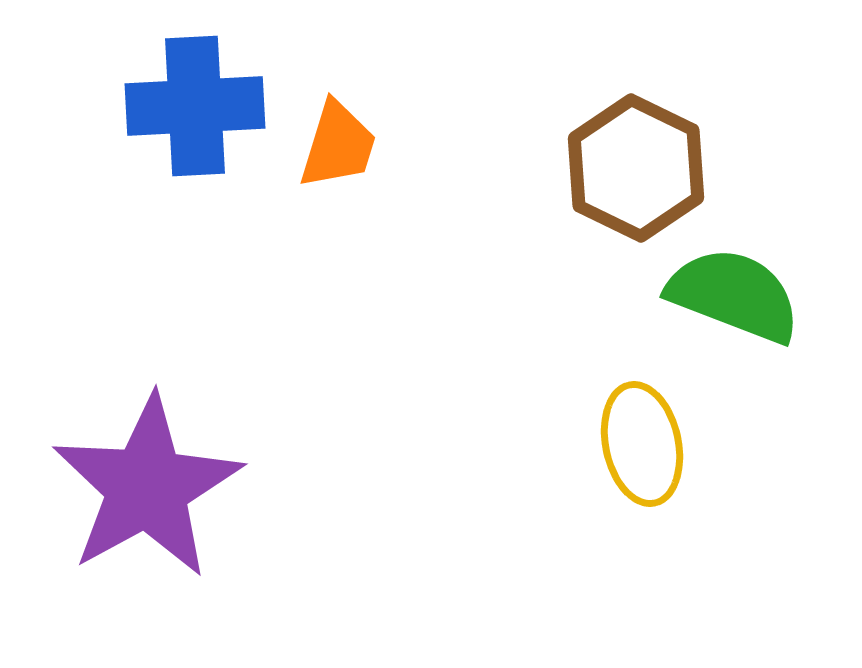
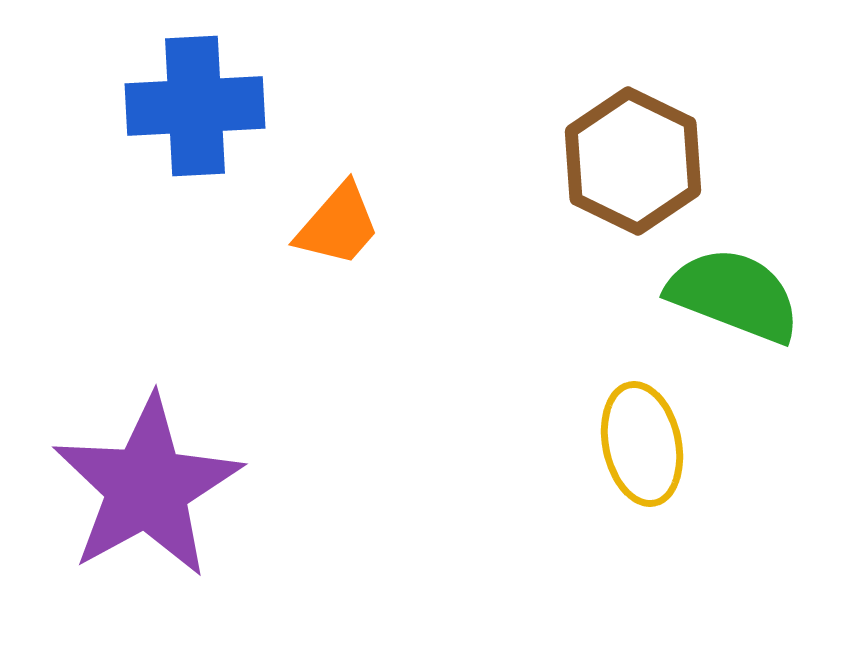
orange trapezoid: moved 80 px down; rotated 24 degrees clockwise
brown hexagon: moved 3 px left, 7 px up
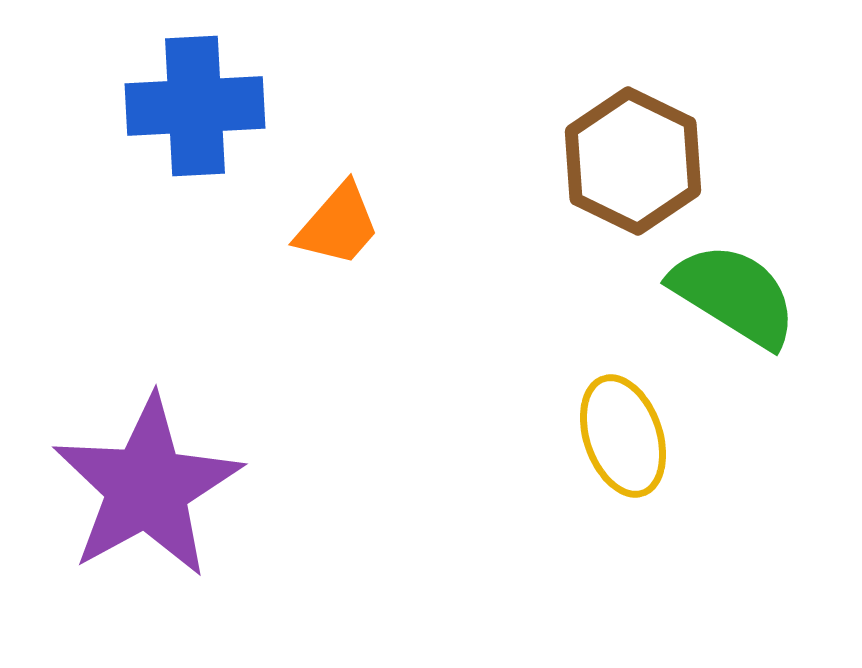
green semicircle: rotated 11 degrees clockwise
yellow ellipse: moved 19 px left, 8 px up; rotated 7 degrees counterclockwise
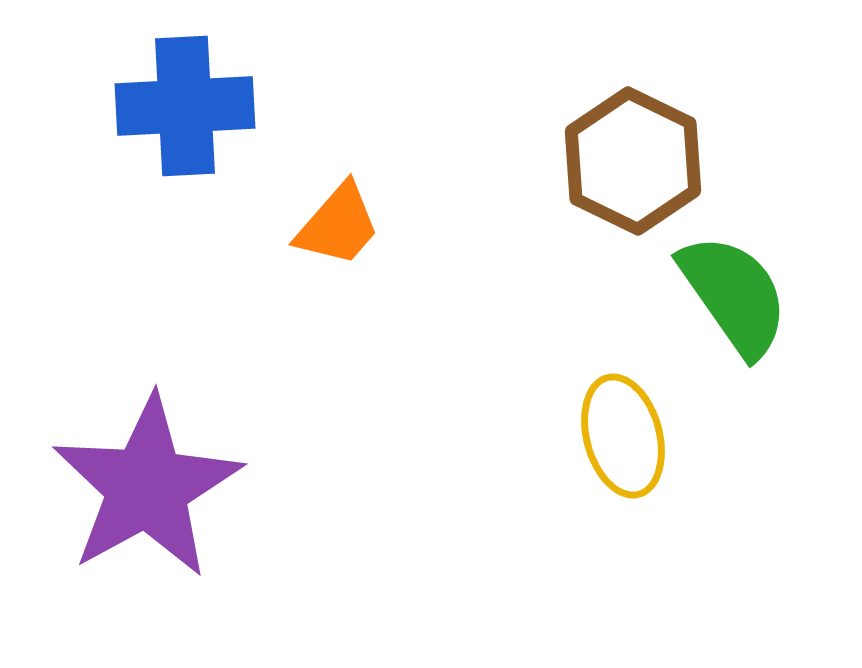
blue cross: moved 10 px left
green semicircle: rotated 23 degrees clockwise
yellow ellipse: rotated 4 degrees clockwise
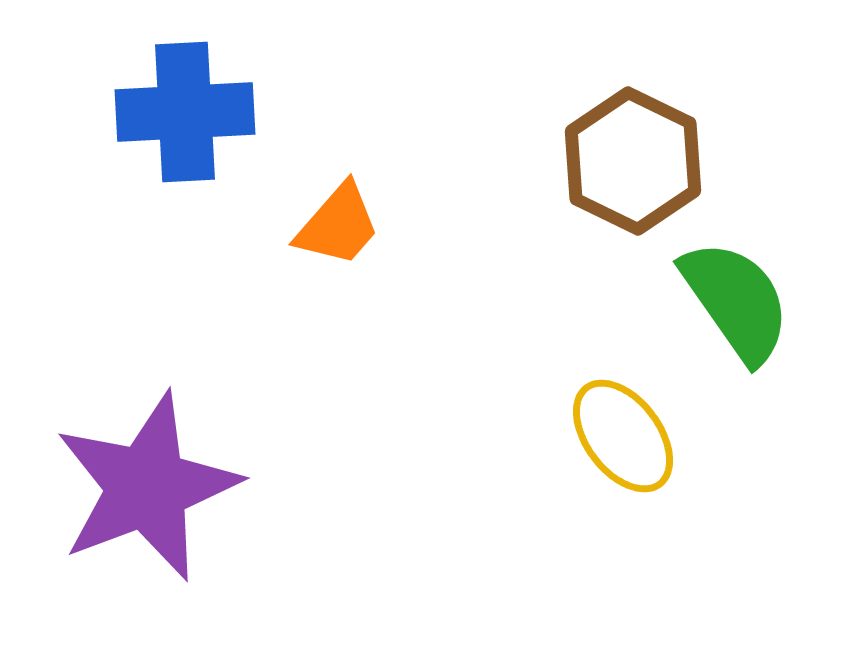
blue cross: moved 6 px down
green semicircle: moved 2 px right, 6 px down
yellow ellipse: rotated 22 degrees counterclockwise
purple star: rotated 8 degrees clockwise
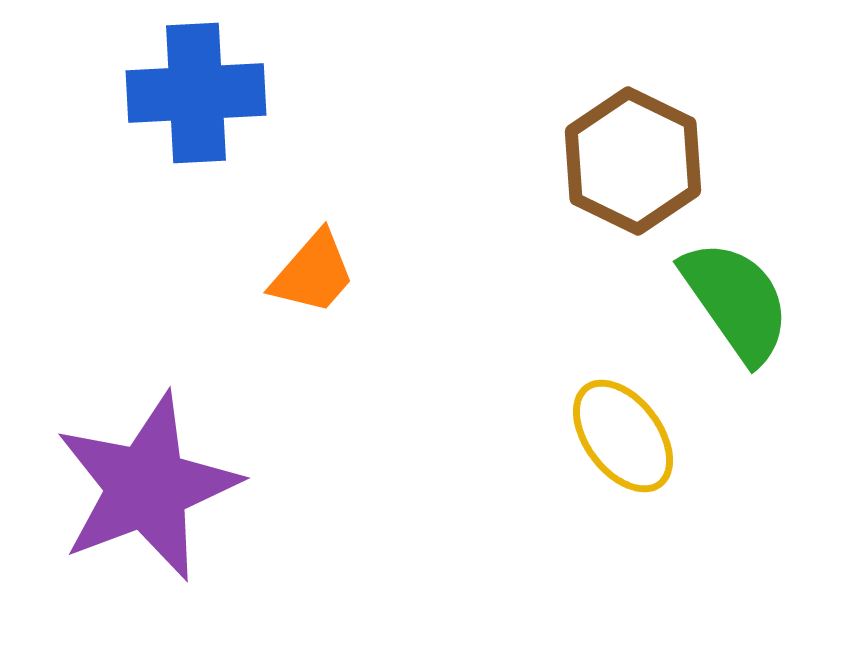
blue cross: moved 11 px right, 19 px up
orange trapezoid: moved 25 px left, 48 px down
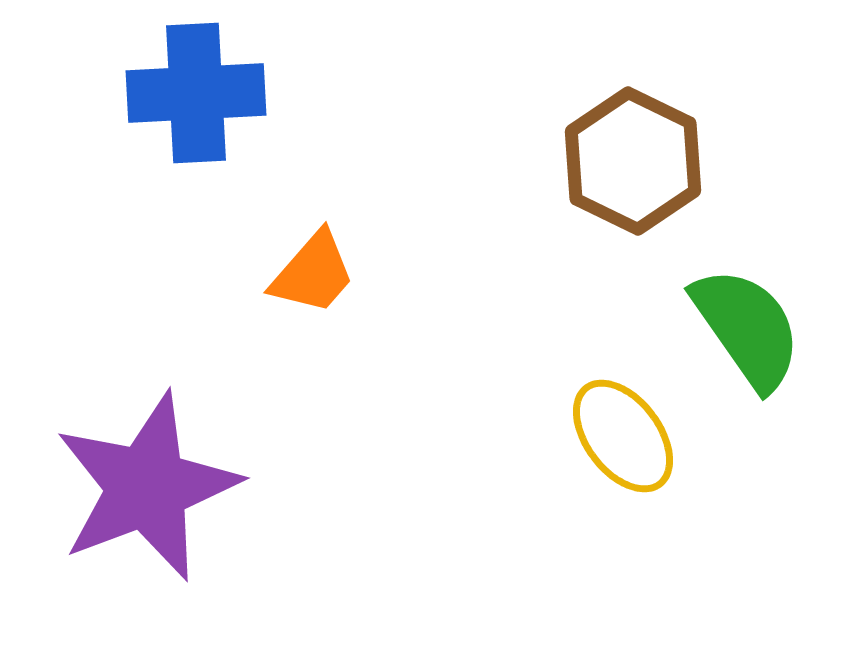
green semicircle: moved 11 px right, 27 px down
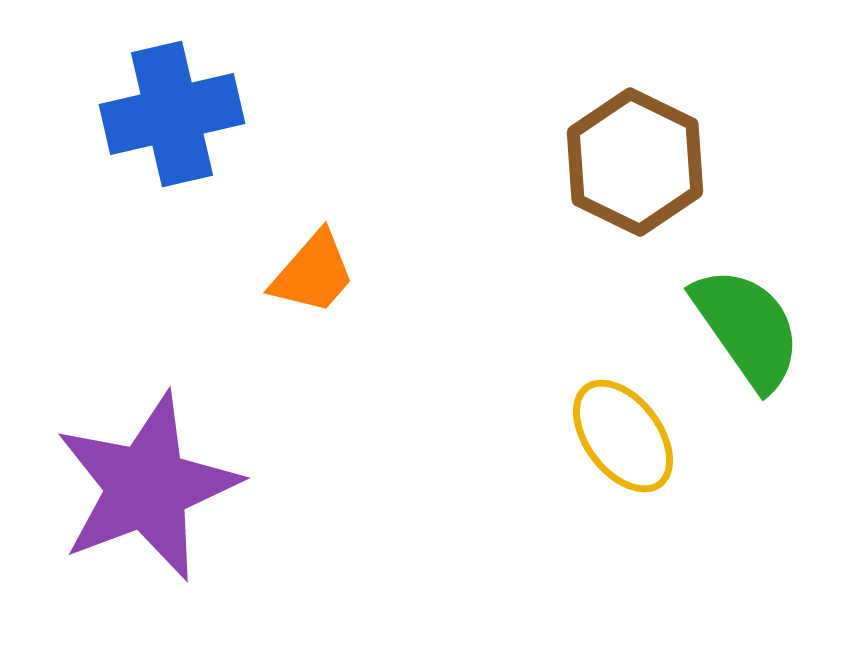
blue cross: moved 24 px left, 21 px down; rotated 10 degrees counterclockwise
brown hexagon: moved 2 px right, 1 px down
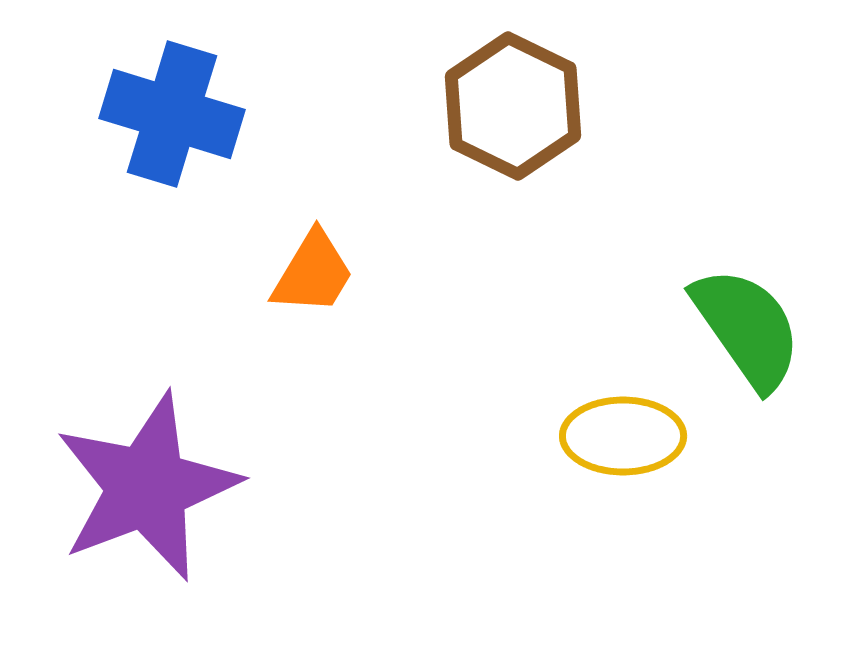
blue cross: rotated 30 degrees clockwise
brown hexagon: moved 122 px left, 56 px up
orange trapezoid: rotated 10 degrees counterclockwise
yellow ellipse: rotated 53 degrees counterclockwise
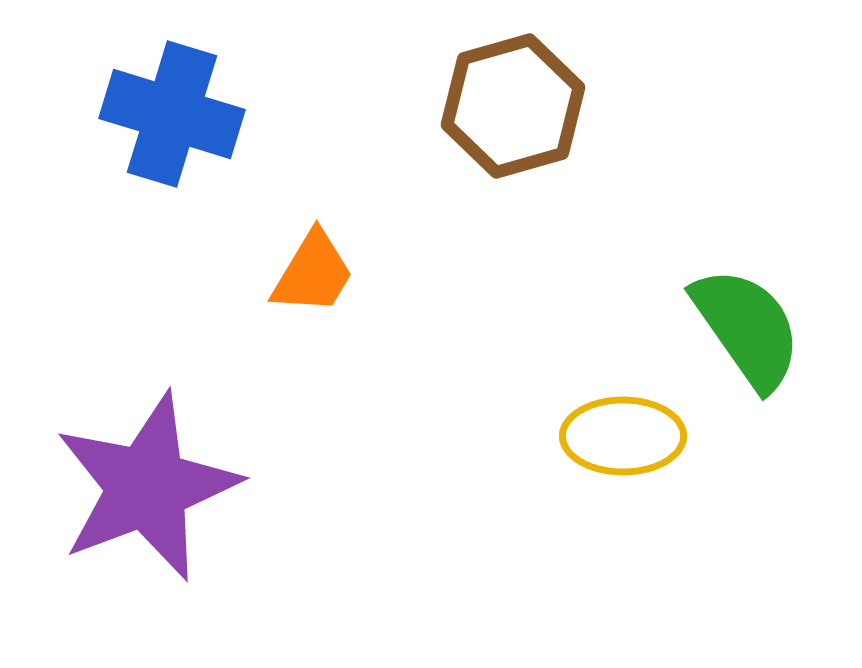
brown hexagon: rotated 18 degrees clockwise
